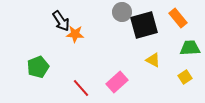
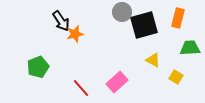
orange rectangle: rotated 54 degrees clockwise
orange star: rotated 18 degrees counterclockwise
yellow square: moved 9 px left; rotated 24 degrees counterclockwise
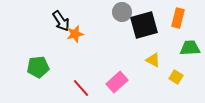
green pentagon: rotated 15 degrees clockwise
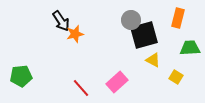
gray circle: moved 9 px right, 8 px down
black square: moved 10 px down
green pentagon: moved 17 px left, 9 px down
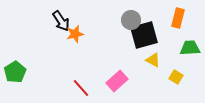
green pentagon: moved 6 px left, 4 px up; rotated 25 degrees counterclockwise
pink rectangle: moved 1 px up
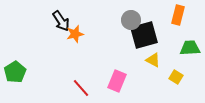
orange rectangle: moved 3 px up
pink rectangle: rotated 25 degrees counterclockwise
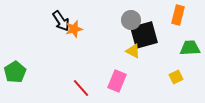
orange star: moved 1 px left, 5 px up
yellow triangle: moved 20 px left, 9 px up
yellow square: rotated 32 degrees clockwise
